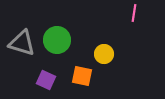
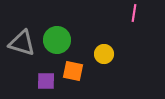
orange square: moved 9 px left, 5 px up
purple square: moved 1 px down; rotated 24 degrees counterclockwise
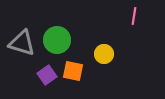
pink line: moved 3 px down
purple square: moved 1 px right, 6 px up; rotated 36 degrees counterclockwise
